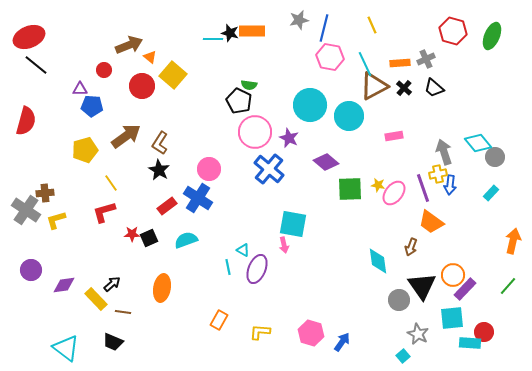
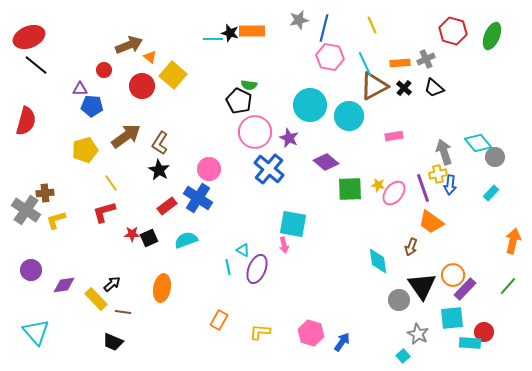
cyan triangle at (66, 348): moved 30 px left, 16 px up; rotated 12 degrees clockwise
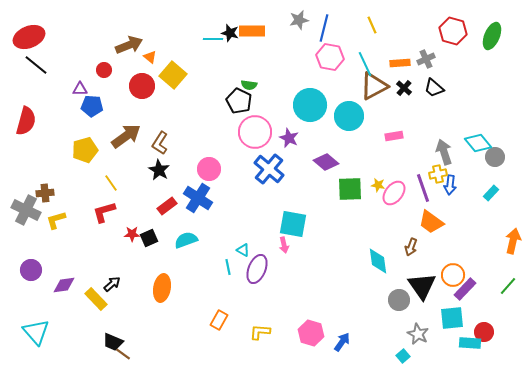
gray cross at (26, 210): rotated 8 degrees counterclockwise
brown line at (123, 312): moved 42 px down; rotated 28 degrees clockwise
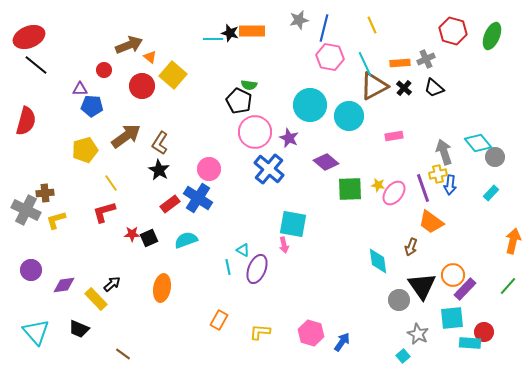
red rectangle at (167, 206): moved 3 px right, 2 px up
black trapezoid at (113, 342): moved 34 px left, 13 px up
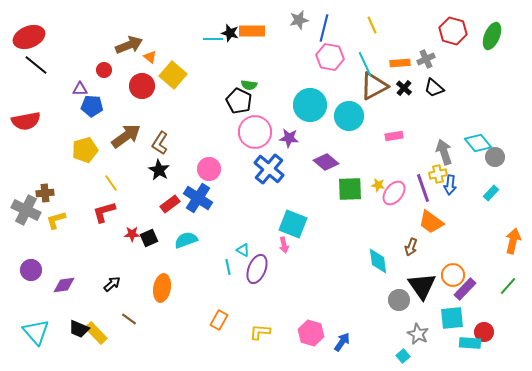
red semicircle at (26, 121): rotated 64 degrees clockwise
purple star at (289, 138): rotated 18 degrees counterclockwise
cyan square at (293, 224): rotated 12 degrees clockwise
yellow rectangle at (96, 299): moved 34 px down
brown line at (123, 354): moved 6 px right, 35 px up
